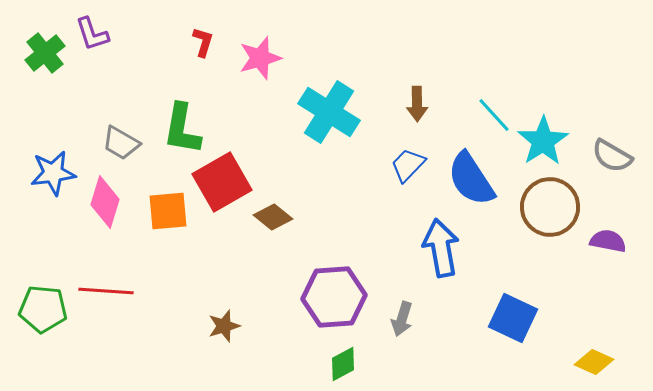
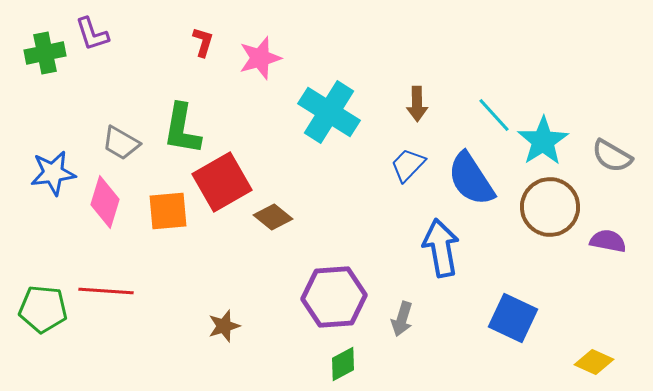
green cross: rotated 27 degrees clockwise
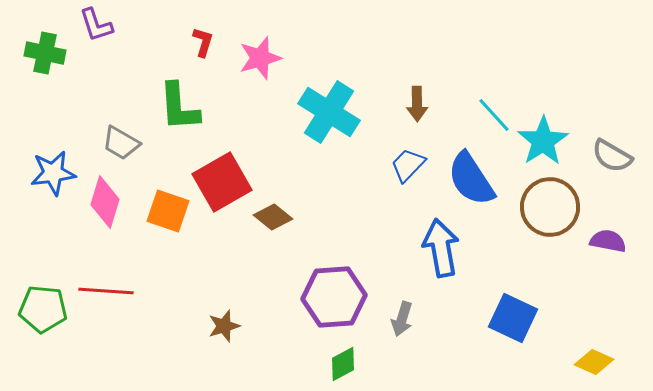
purple L-shape: moved 4 px right, 9 px up
green cross: rotated 24 degrees clockwise
green L-shape: moved 3 px left, 22 px up; rotated 14 degrees counterclockwise
orange square: rotated 24 degrees clockwise
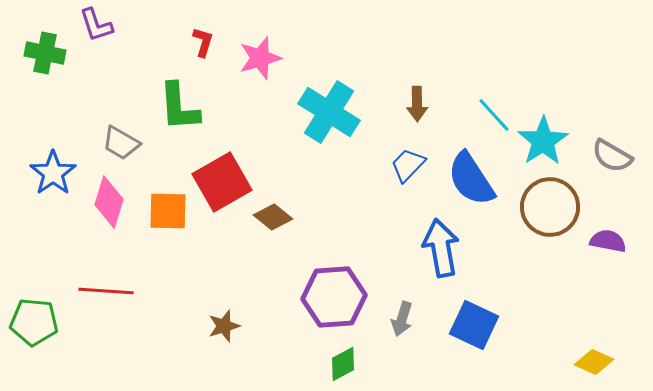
blue star: rotated 27 degrees counterclockwise
pink diamond: moved 4 px right
orange square: rotated 18 degrees counterclockwise
green pentagon: moved 9 px left, 13 px down
blue square: moved 39 px left, 7 px down
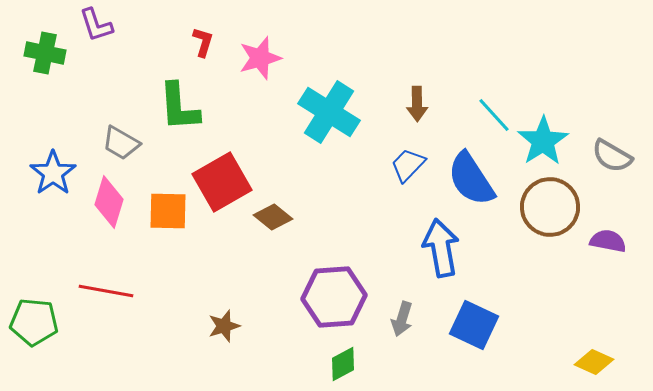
red line: rotated 6 degrees clockwise
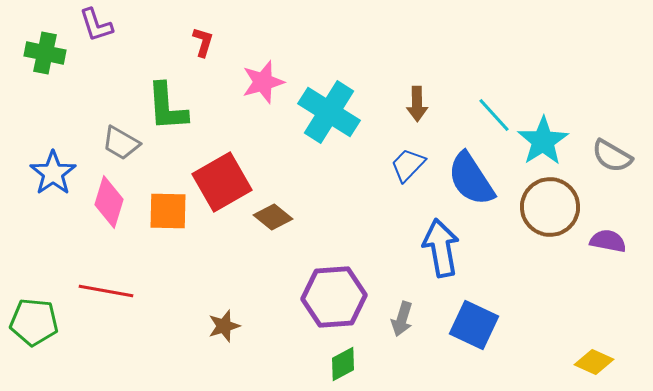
pink star: moved 3 px right, 24 px down
green L-shape: moved 12 px left
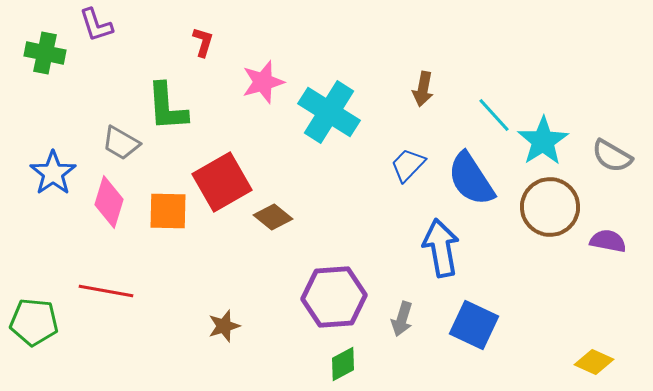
brown arrow: moved 6 px right, 15 px up; rotated 12 degrees clockwise
